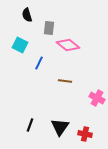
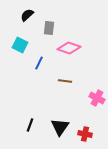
black semicircle: rotated 64 degrees clockwise
pink diamond: moved 1 px right, 3 px down; rotated 20 degrees counterclockwise
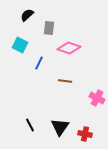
black line: rotated 48 degrees counterclockwise
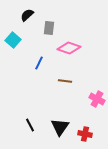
cyan square: moved 7 px left, 5 px up; rotated 14 degrees clockwise
pink cross: moved 1 px down
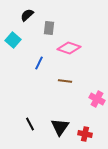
black line: moved 1 px up
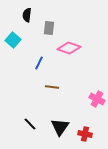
black semicircle: rotated 40 degrees counterclockwise
brown line: moved 13 px left, 6 px down
black line: rotated 16 degrees counterclockwise
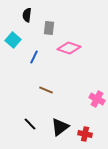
blue line: moved 5 px left, 6 px up
brown line: moved 6 px left, 3 px down; rotated 16 degrees clockwise
black triangle: rotated 18 degrees clockwise
